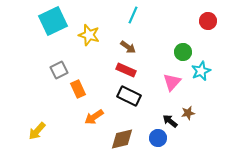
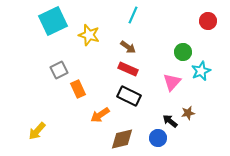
red rectangle: moved 2 px right, 1 px up
orange arrow: moved 6 px right, 2 px up
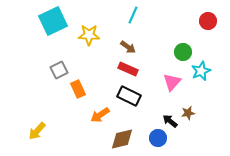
yellow star: rotated 15 degrees counterclockwise
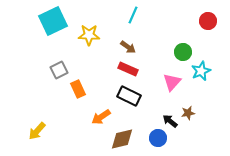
orange arrow: moved 1 px right, 2 px down
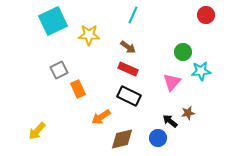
red circle: moved 2 px left, 6 px up
cyan star: rotated 18 degrees clockwise
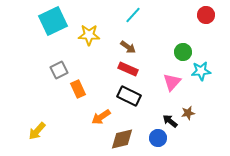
cyan line: rotated 18 degrees clockwise
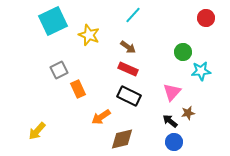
red circle: moved 3 px down
yellow star: rotated 20 degrees clockwise
pink triangle: moved 10 px down
blue circle: moved 16 px right, 4 px down
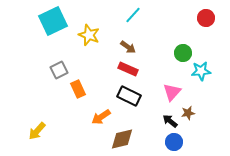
green circle: moved 1 px down
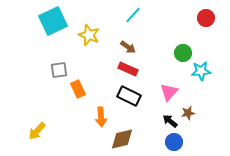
gray square: rotated 18 degrees clockwise
pink triangle: moved 3 px left
orange arrow: rotated 60 degrees counterclockwise
